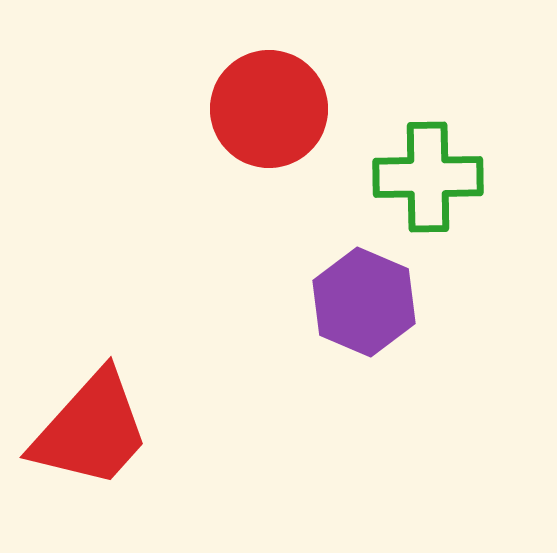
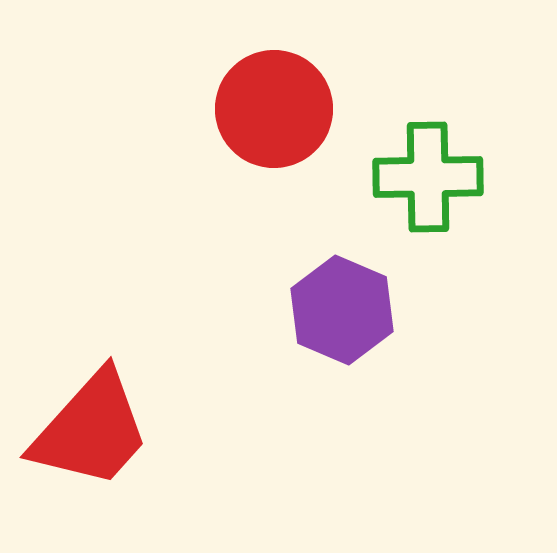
red circle: moved 5 px right
purple hexagon: moved 22 px left, 8 px down
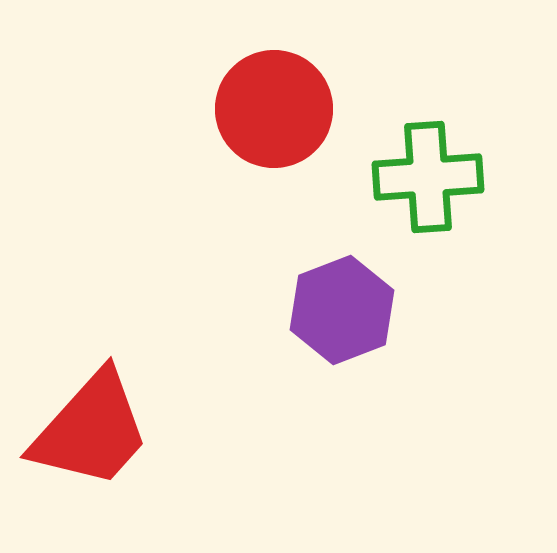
green cross: rotated 3 degrees counterclockwise
purple hexagon: rotated 16 degrees clockwise
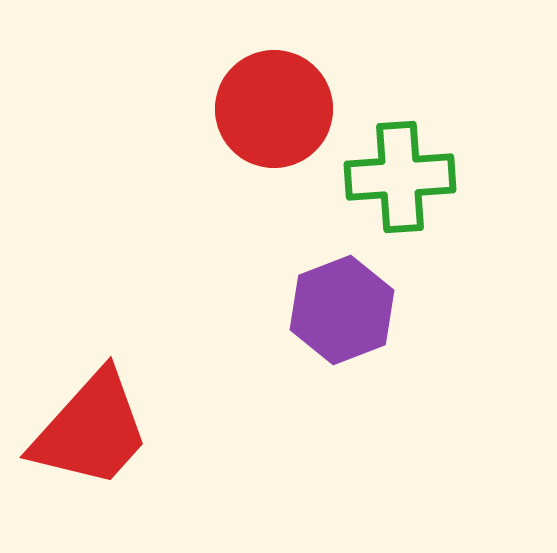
green cross: moved 28 px left
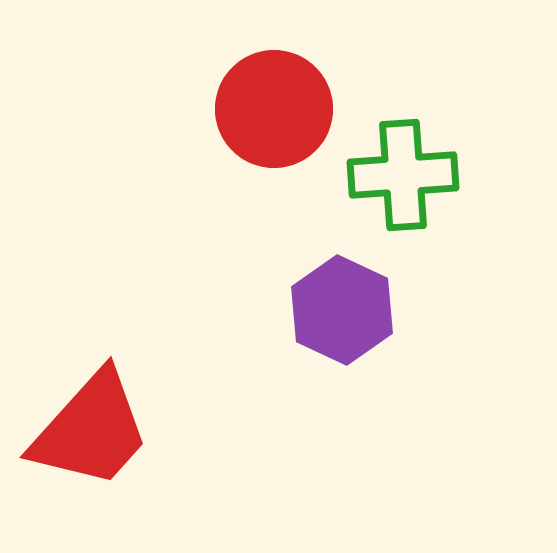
green cross: moved 3 px right, 2 px up
purple hexagon: rotated 14 degrees counterclockwise
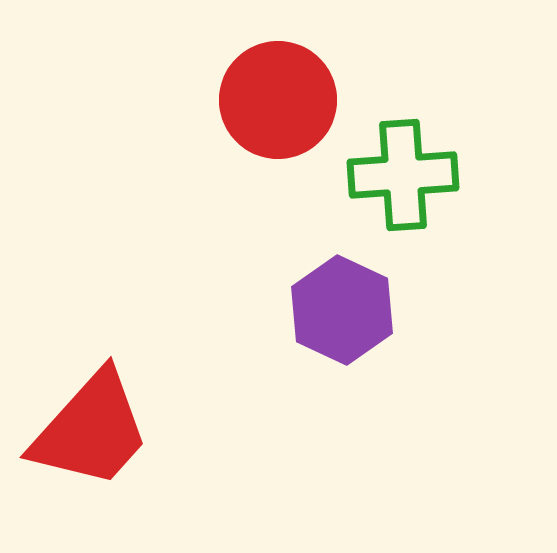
red circle: moved 4 px right, 9 px up
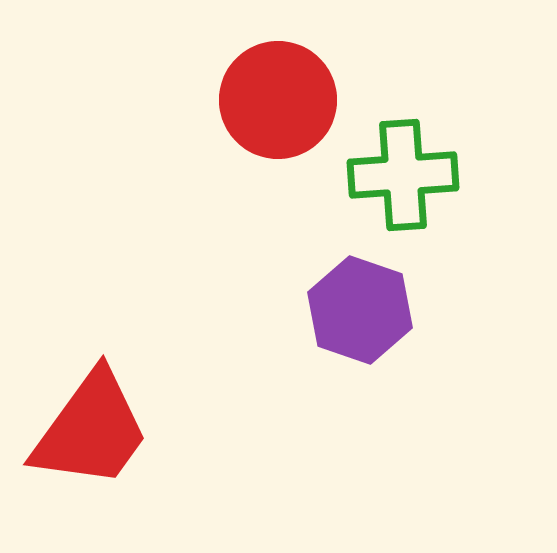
purple hexagon: moved 18 px right; rotated 6 degrees counterclockwise
red trapezoid: rotated 6 degrees counterclockwise
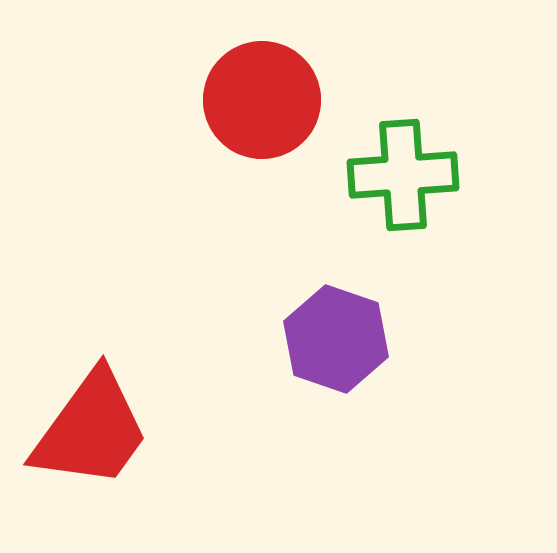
red circle: moved 16 px left
purple hexagon: moved 24 px left, 29 px down
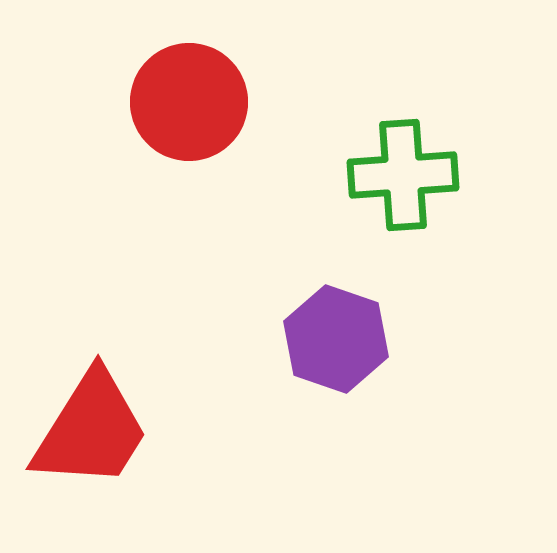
red circle: moved 73 px left, 2 px down
red trapezoid: rotated 4 degrees counterclockwise
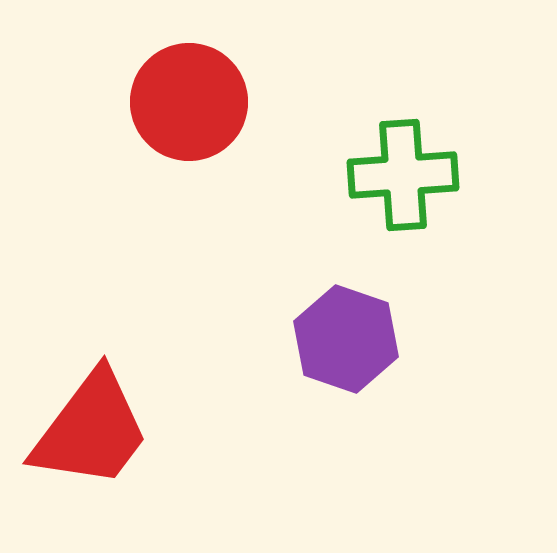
purple hexagon: moved 10 px right
red trapezoid: rotated 5 degrees clockwise
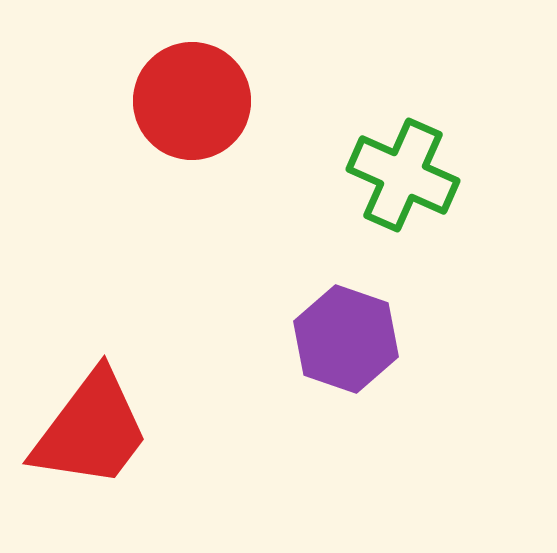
red circle: moved 3 px right, 1 px up
green cross: rotated 28 degrees clockwise
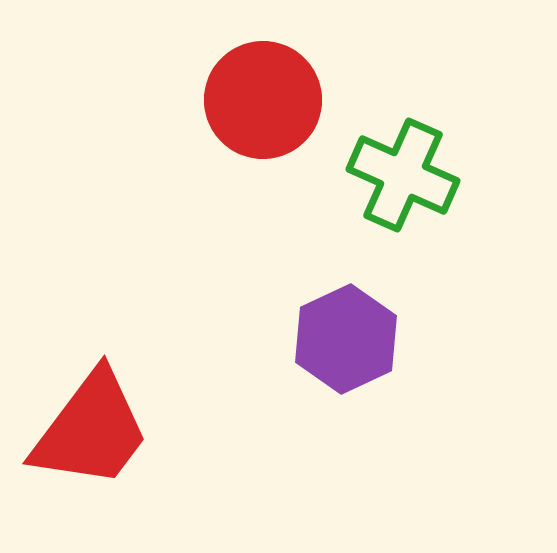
red circle: moved 71 px right, 1 px up
purple hexagon: rotated 16 degrees clockwise
